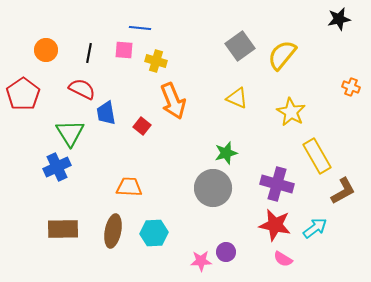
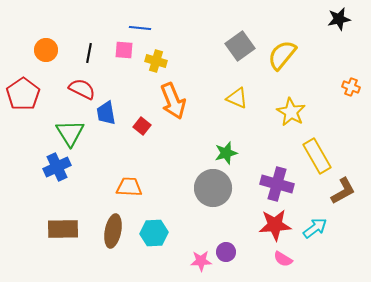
red star: rotated 16 degrees counterclockwise
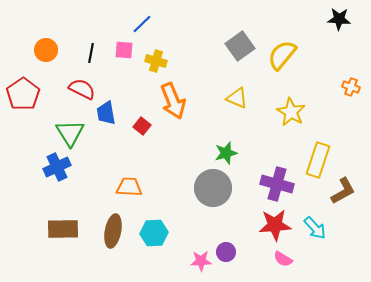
black star: rotated 15 degrees clockwise
blue line: moved 2 px right, 4 px up; rotated 50 degrees counterclockwise
black line: moved 2 px right
yellow rectangle: moved 1 px right, 4 px down; rotated 48 degrees clockwise
cyan arrow: rotated 85 degrees clockwise
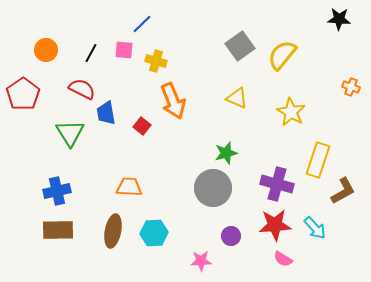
black line: rotated 18 degrees clockwise
blue cross: moved 24 px down; rotated 12 degrees clockwise
brown rectangle: moved 5 px left, 1 px down
purple circle: moved 5 px right, 16 px up
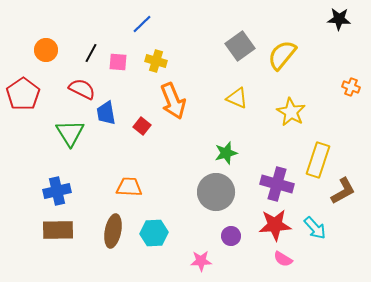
pink square: moved 6 px left, 12 px down
gray circle: moved 3 px right, 4 px down
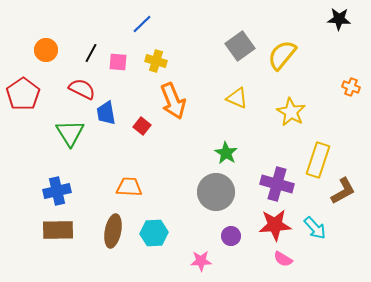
green star: rotated 25 degrees counterclockwise
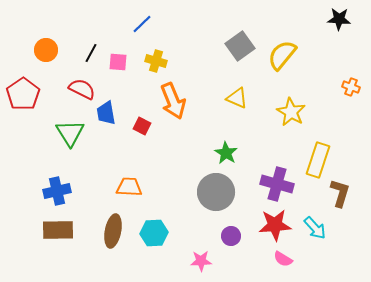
red square: rotated 12 degrees counterclockwise
brown L-shape: moved 3 px left, 2 px down; rotated 44 degrees counterclockwise
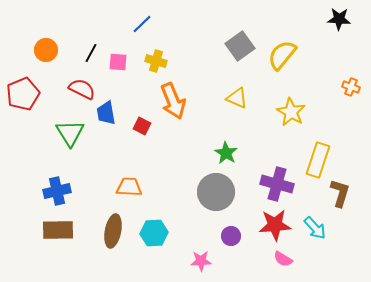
red pentagon: rotated 12 degrees clockwise
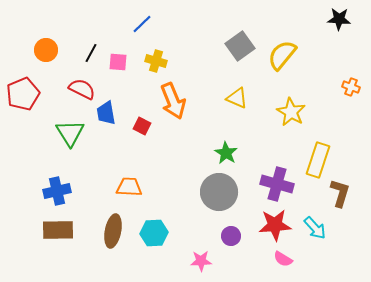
gray circle: moved 3 px right
